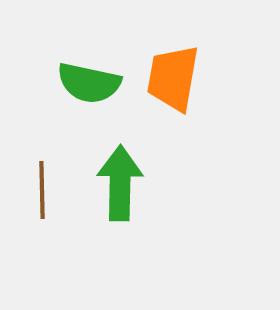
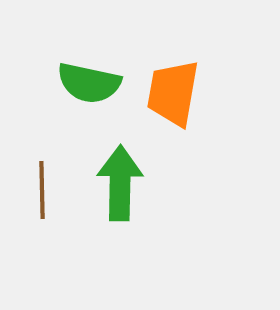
orange trapezoid: moved 15 px down
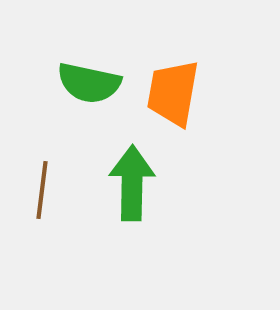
green arrow: moved 12 px right
brown line: rotated 8 degrees clockwise
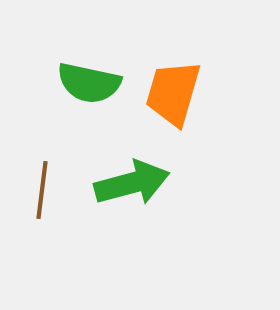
orange trapezoid: rotated 6 degrees clockwise
green arrow: rotated 74 degrees clockwise
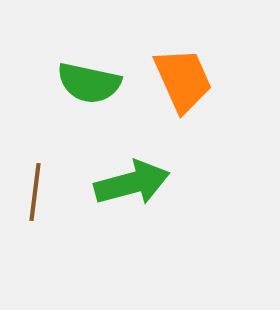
orange trapezoid: moved 10 px right, 13 px up; rotated 140 degrees clockwise
brown line: moved 7 px left, 2 px down
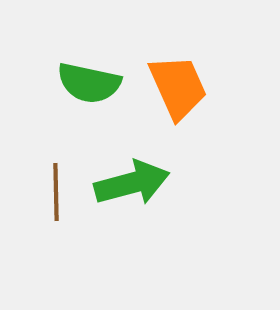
orange trapezoid: moved 5 px left, 7 px down
brown line: moved 21 px right; rotated 8 degrees counterclockwise
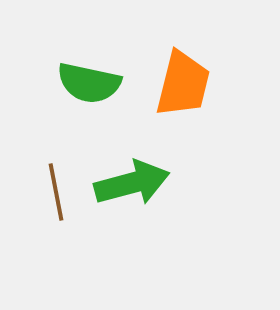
orange trapezoid: moved 5 px right, 3 px up; rotated 38 degrees clockwise
brown line: rotated 10 degrees counterclockwise
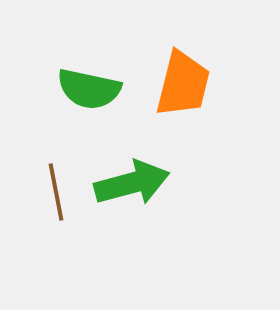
green semicircle: moved 6 px down
